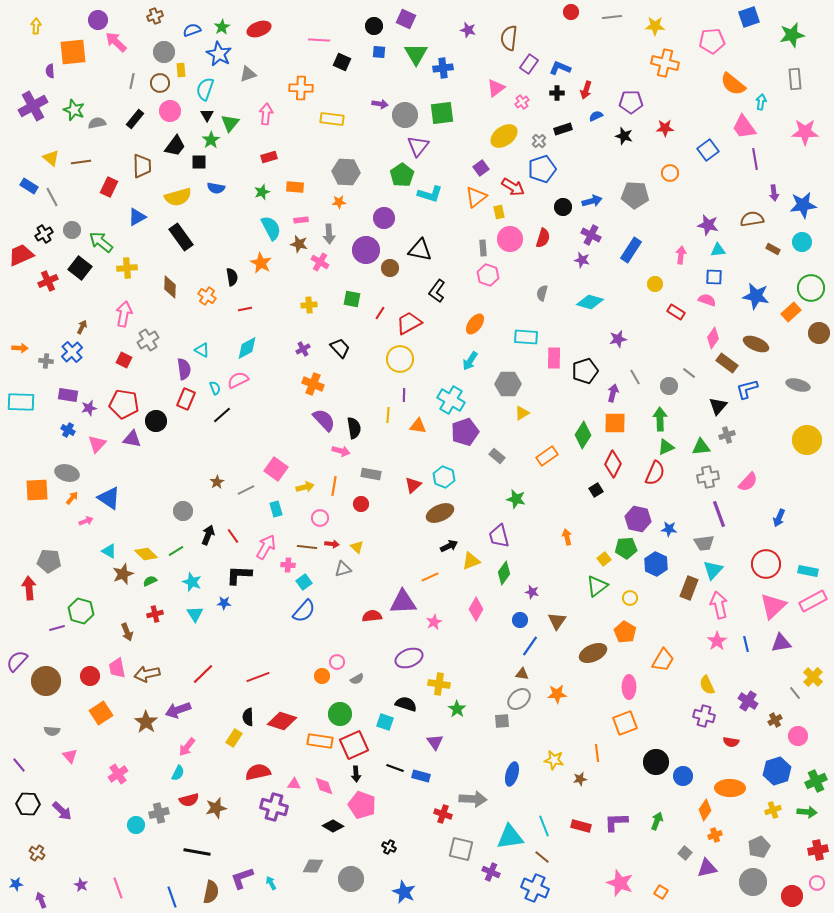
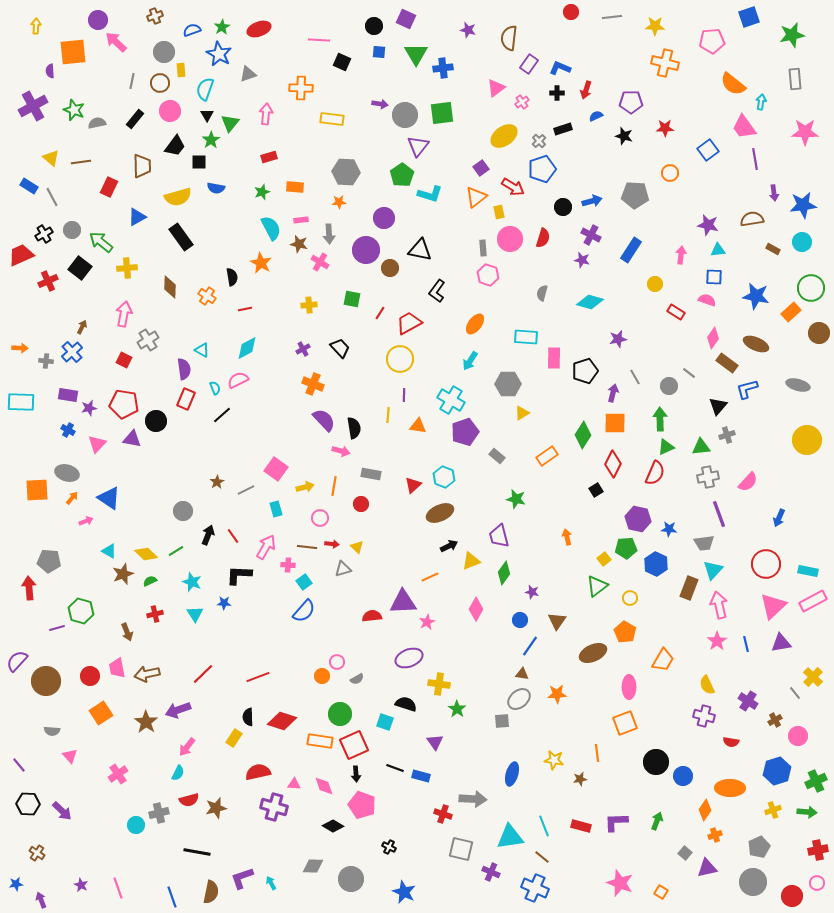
pink star at (434, 622): moved 7 px left
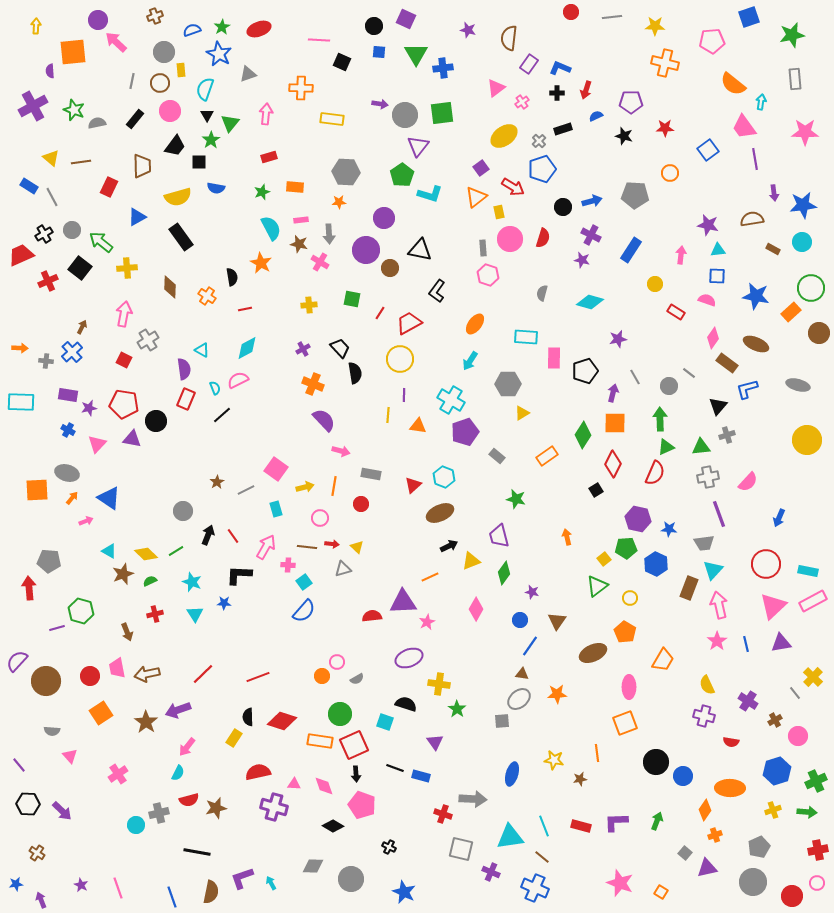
blue square at (714, 277): moved 3 px right, 1 px up
black semicircle at (354, 428): moved 1 px right, 55 px up
